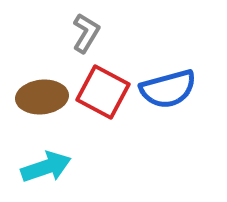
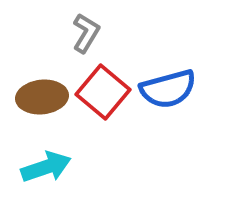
red square: rotated 12 degrees clockwise
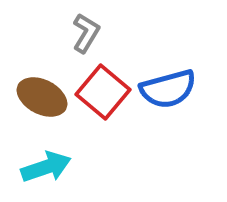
brown ellipse: rotated 33 degrees clockwise
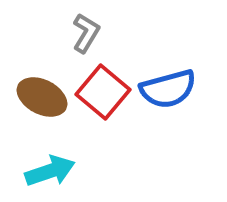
cyan arrow: moved 4 px right, 4 px down
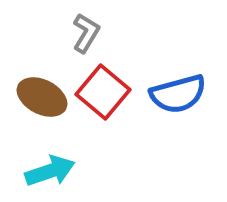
blue semicircle: moved 10 px right, 5 px down
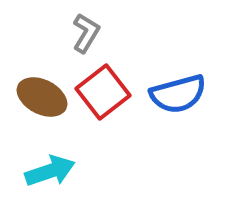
red square: rotated 12 degrees clockwise
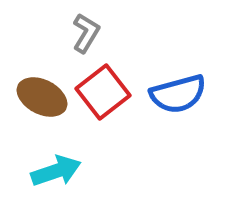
cyan arrow: moved 6 px right
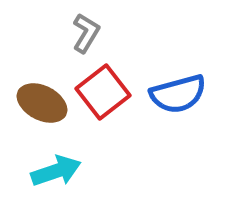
brown ellipse: moved 6 px down
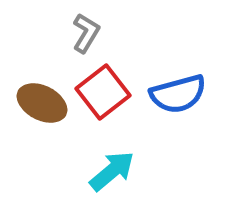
cyan arrow: moved 56 px right; rotated 21 degrees counterclockwise
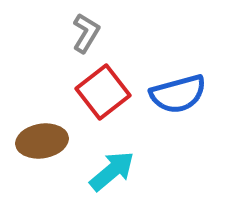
brown ellipse: moved 38 px down; rotated 36 degrees counterclockwise
